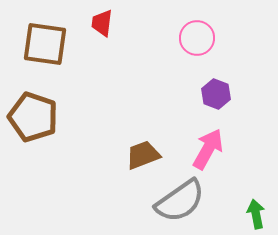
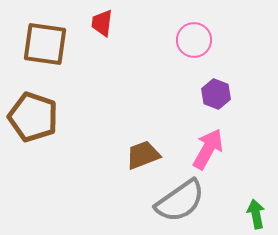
pink circle: moved 3 px left, 2 px down
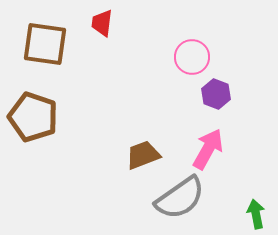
pink circle: moved 2 px left, 17 px down
gray semicircle: moved 3 px up
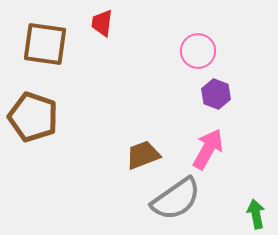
pink circle: moved 6 px right, 6 px up
gray semicircle: moved 4 px left, 1 px down
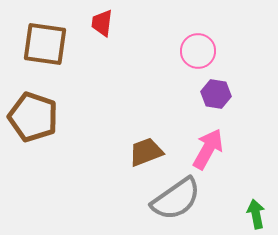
purple hexagon: rotated 12 degrees counterclockwise
brown trapezoid: moved 3 px right, 3 px up
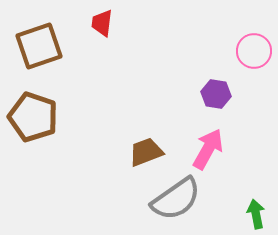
brown square: moved 6 px left, 2 px down; rotated 27 degrees counterclockwise
pink circle: moved 56 px right
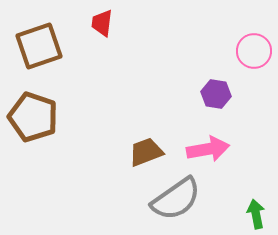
pink arrow: rotated 51 degrees clockwise
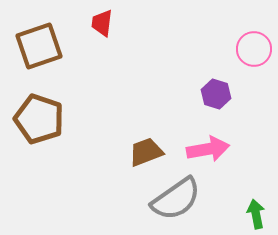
pink circle: moved 2 px up
purple hexagon: rotated 8 degrees clockwise
brown pentagon: moved 6 px right, 2 px down
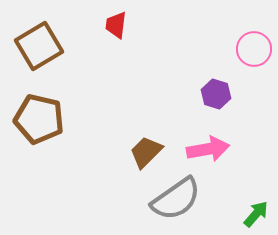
red trapezoid: moved 14 px right, 2 px down
brown square: rotated 12 degrees counterclockwise
brown pentagon: rotated 6 degrees counterclockwise
brown trapezoid: rotated 24 degrees counterclockwise
green arrow: rotated 52 degrees clockwise
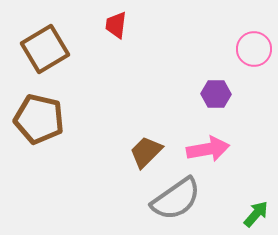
brown square: moved 6 px right, 3 px down
purple hexagon: rotated 16 degrees counterclockwise
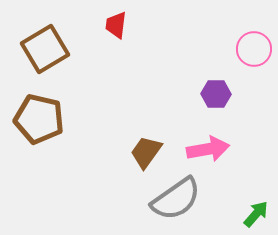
brown trapezoid: rotated 9 degrees counterclockwise
